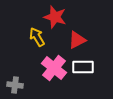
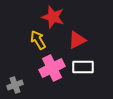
red star: moved 2 px left
yellow arrow: moved 1 px right, 3 px down
pink cross: moved 2 px left; rotated 25 degrees clockwise
gray cross: rotated 28 degrees counterclockwise
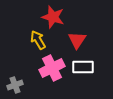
red triangle: rotated 30 degrees counterclockwise
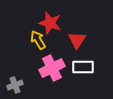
red star: moved 3 px left, 6 px down
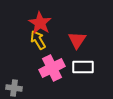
red star: moved 10 px left; rotated 15 degrees clockwise
gray cross: moved 1 px left, 3 px down; rotated 28 degrees clockwise
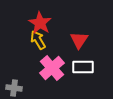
red triangle: moved 2 px right
pink cross: rotated 15 degrees counterclockwise
